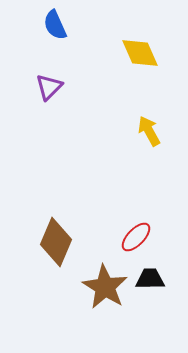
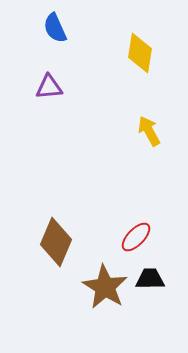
blue semicircle: moved 3 px down
yellow diamond: rotated 33 degrees clockwise
purple triangle: rotated 40 degrees clockwise
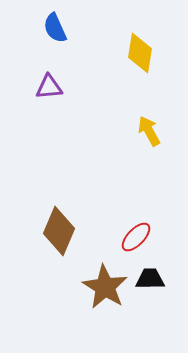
brown diamond: moved 3 px right, 11 px up
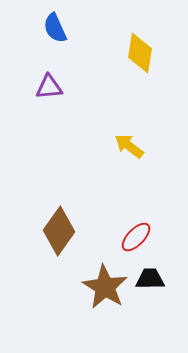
yellow arrow: moved 20 px left, 15 px down; rotated 24 degrees counterclockwise
brown diamond: rotated 12 degrees clockwise
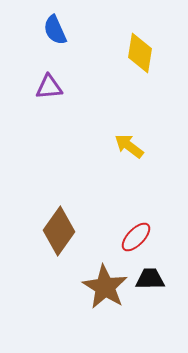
blue semicircle: moved 2 px down
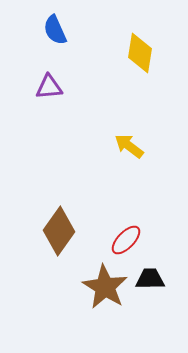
red ellipse: moved 10 px left, 3 px down
